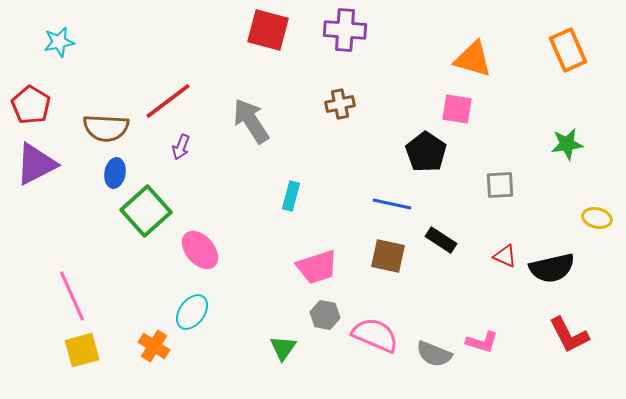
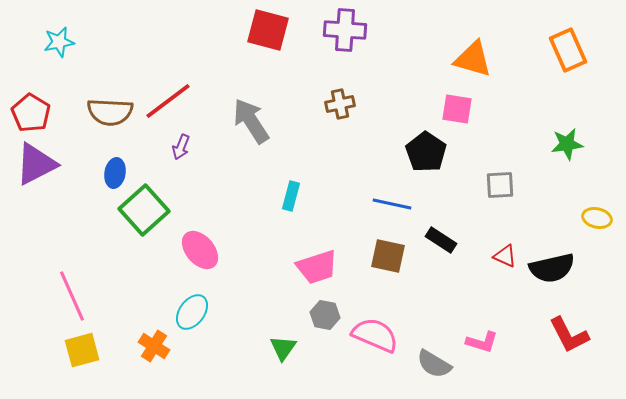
red pentagon: moved 8 px down
brown semicircle: moved 4 px right, 16 px up
green square: moved 2 px left, 1 px up
gray semicircle: moved 10 px down; rotated 9 degrees clockwise
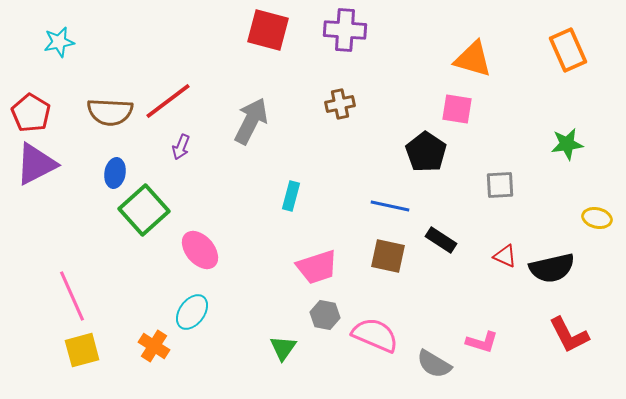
gray arrow: rotated 60 degrees clockwise
blue line: moved 2 px left, 2 px down
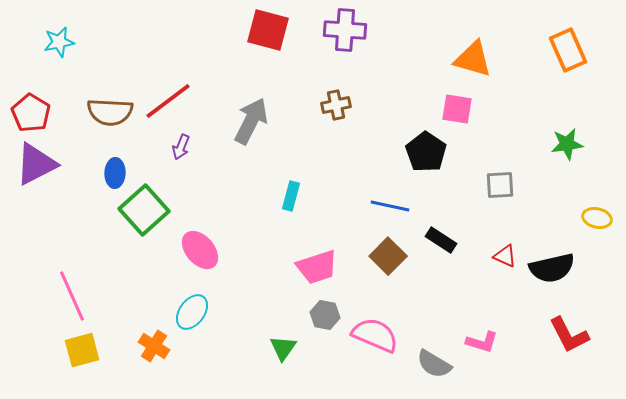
brown cross: moved 4 px left, 1 px down
blue ellipse: rotated 8 degrees counterclockwise
brown square: rotated 33 degrees clockwise
